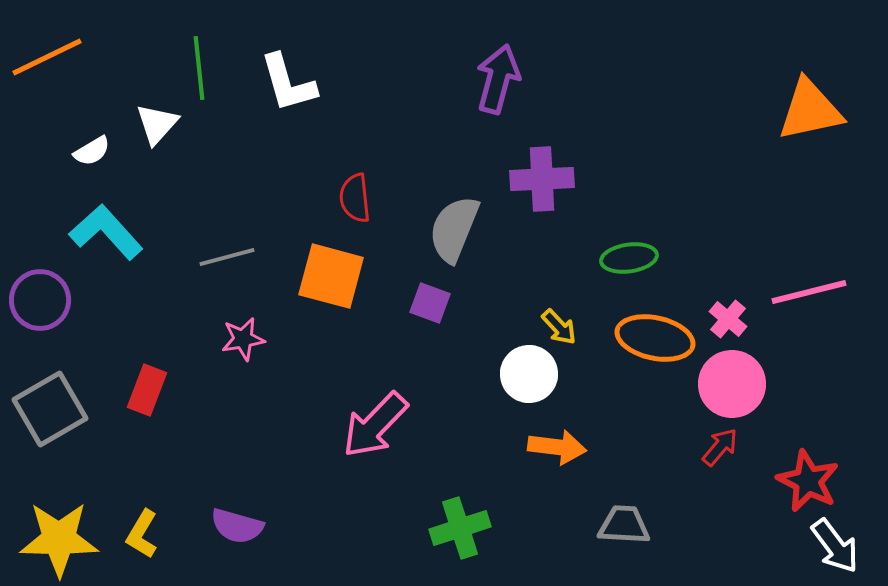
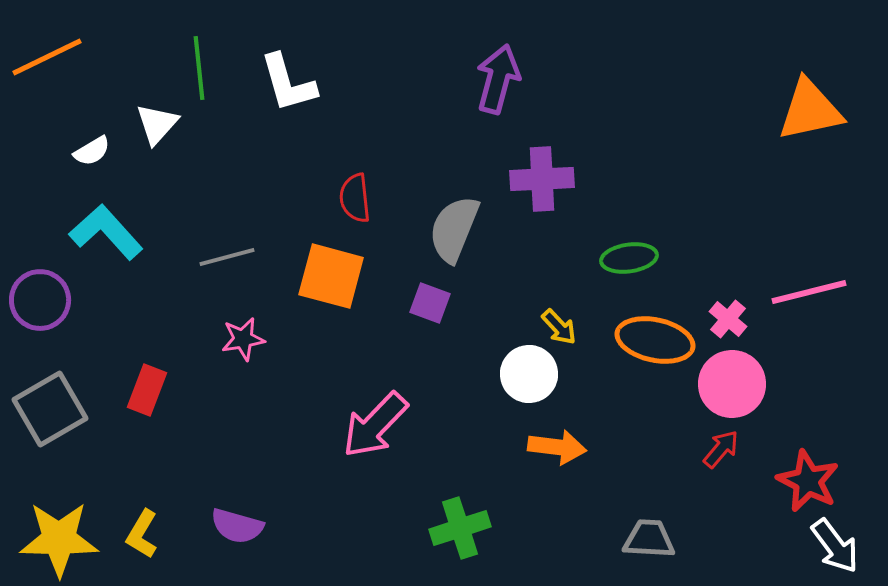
orange ellipse: moved 2 px down
red arrow: moved 1 px right, 2 px down
gray trapezoid: moved 25 px right, 14 px down
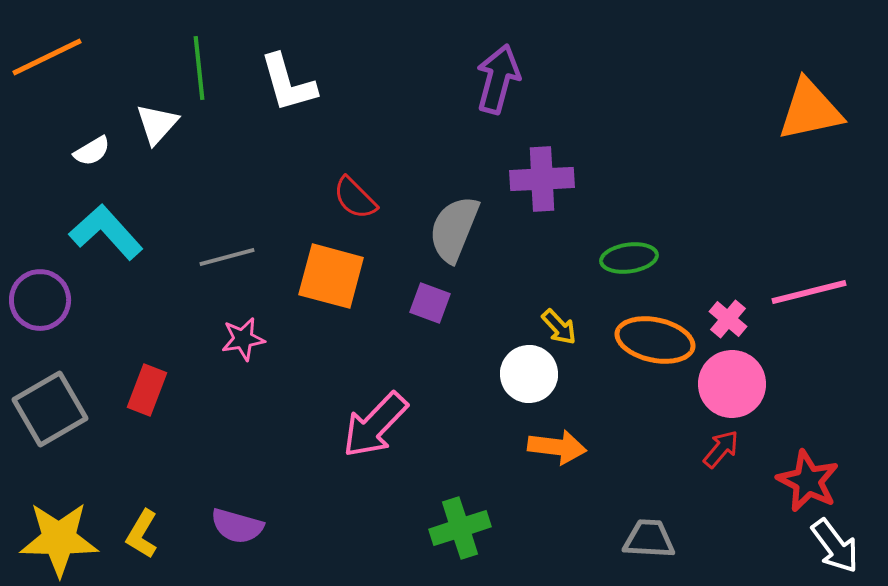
red semicircle: rotated 39 degrees counterclockwise
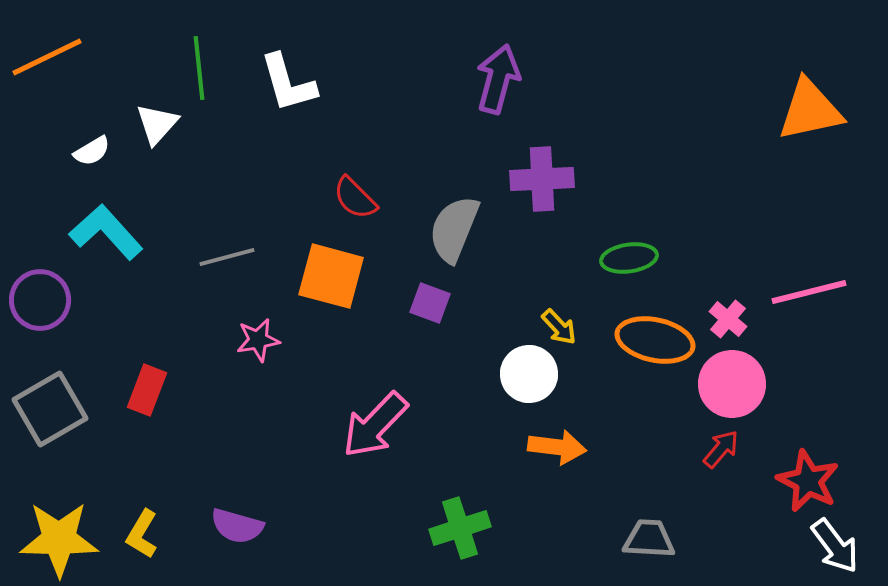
pink star: moved 15 px right, 1 px down
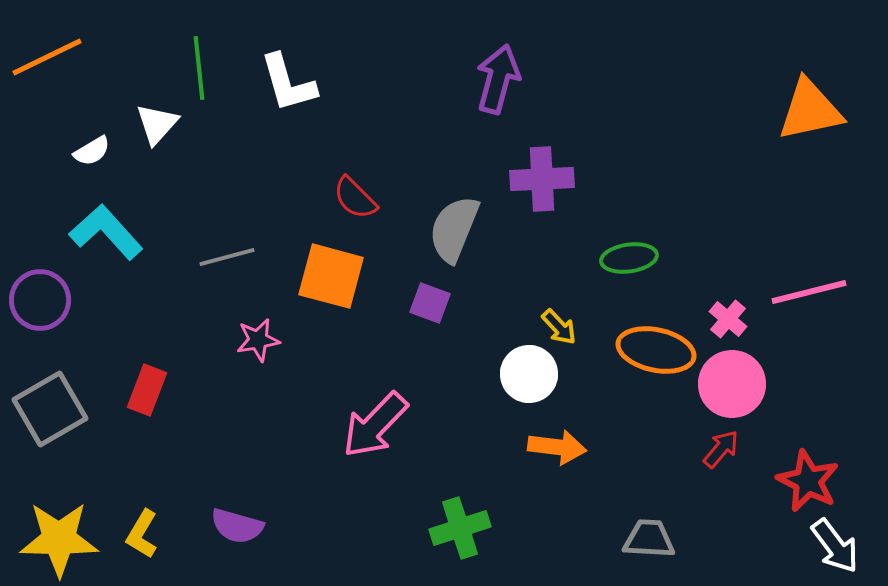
orange ellipse: moved 1 px right, 10 px down
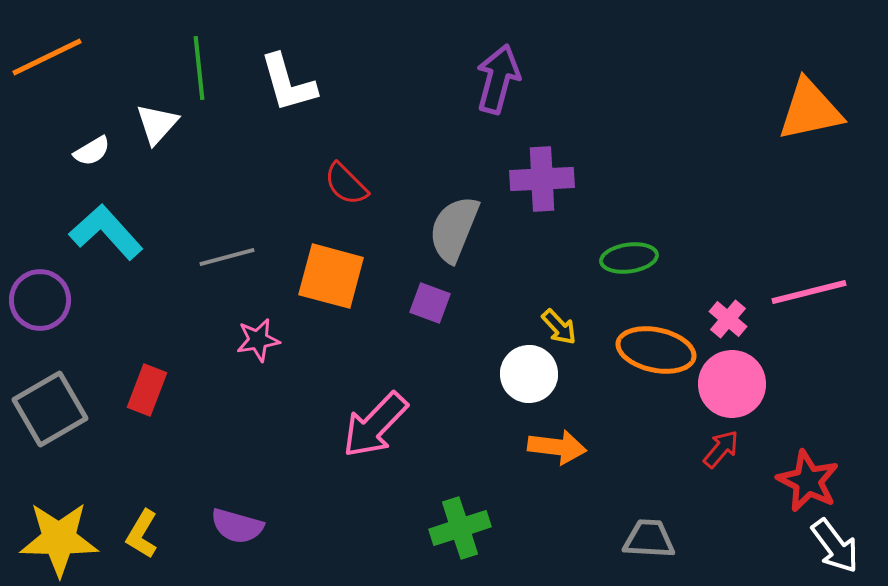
red semicircle: moved 9 px left, 14 px up
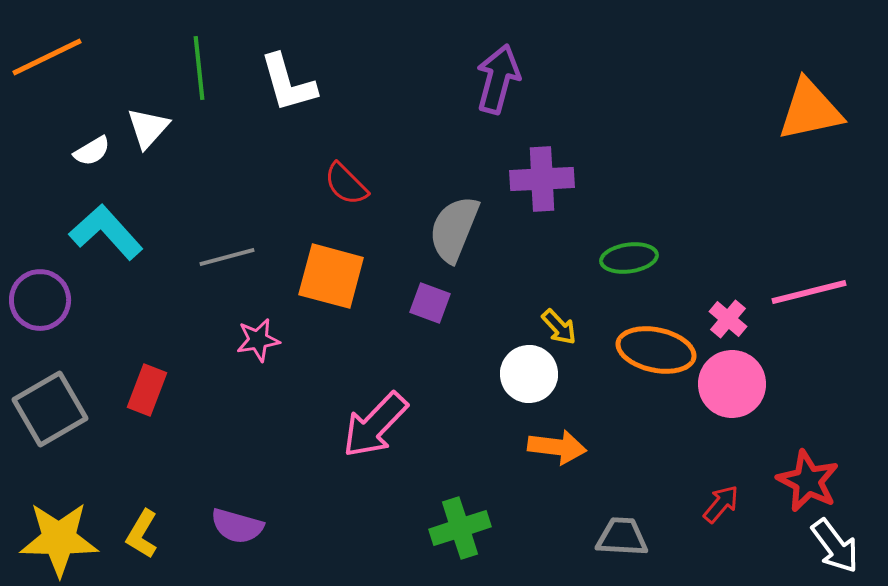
white triangle: moved 9 px left, 4 px down
red arrow: moved 55 px down
gray trapezoid: moved 27 px left, 2 px up
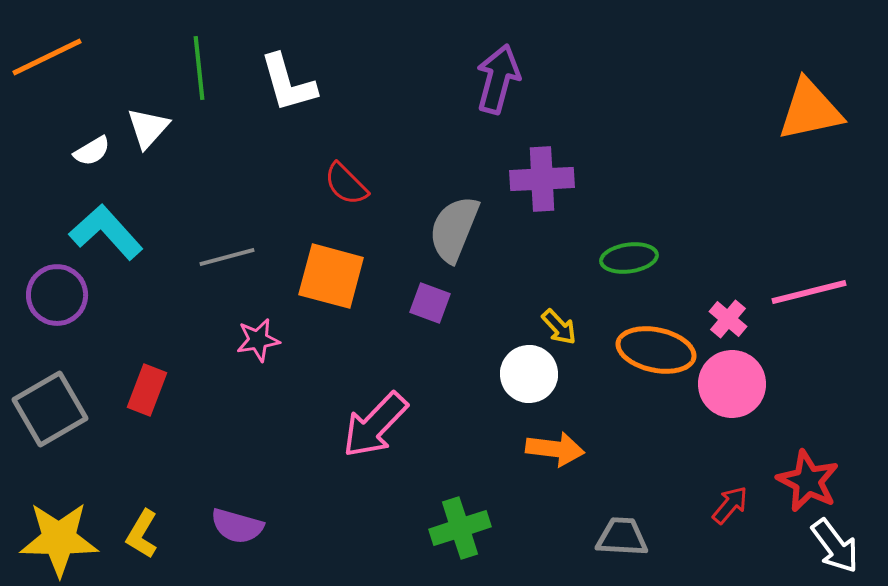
purple circle: moved 17 px right, 5 px up
orange arrow: moved 2 px left, 2 px down
red arrow: moved 9 px right, 1 px down
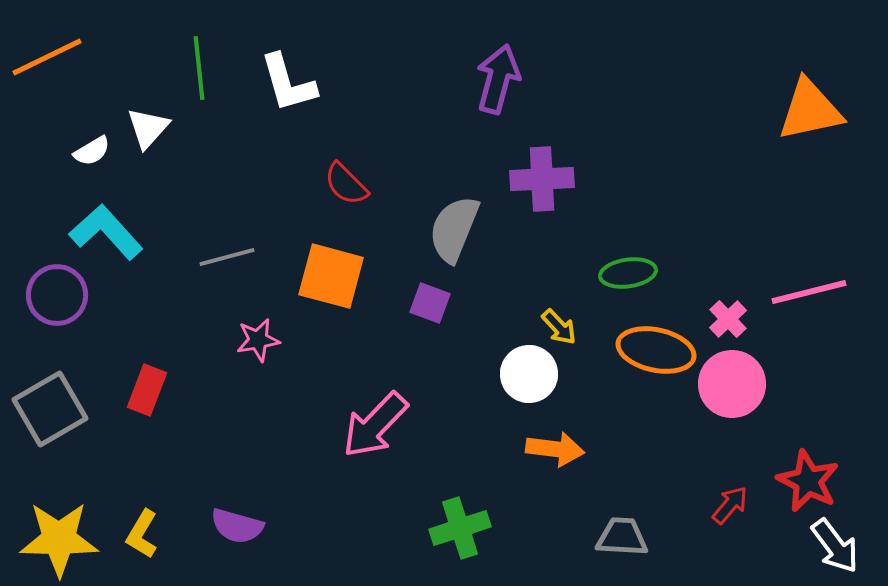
green ellipse: moved 1 px left, 15 px down
pink cross: rotated 6 degrees clockwise
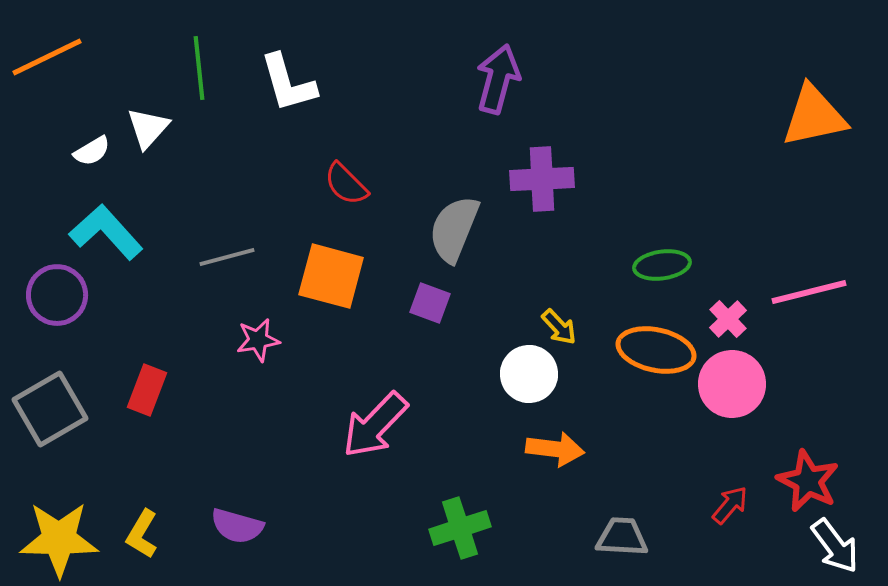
orange triangle: moved 4 px right, 6 px down
green ellipse: moved 34 px right, 8 px up
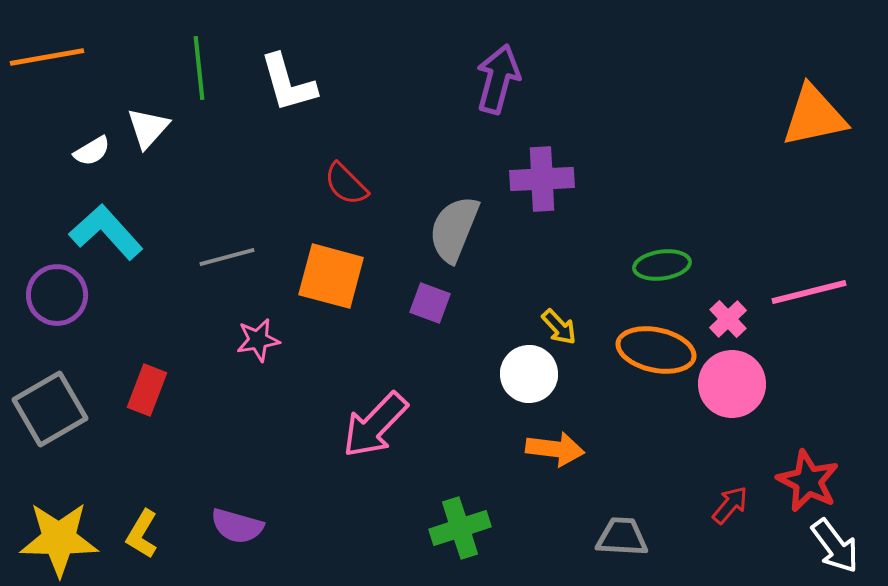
orange line: rotated 16 degrees clockwise
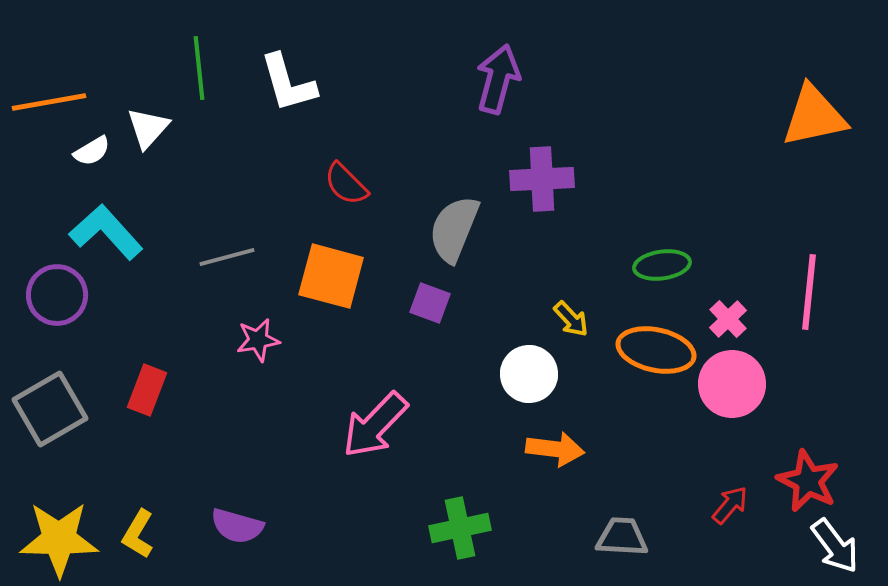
orange line: moved 2 px right, 45 px down
pink line: rotated 70 degrees counterclockwise
yellow arrow: moved 12 px right, 8 px up
green cross: rotated 6 degrees clockwise
yellow L-shape: moved 4 px left
